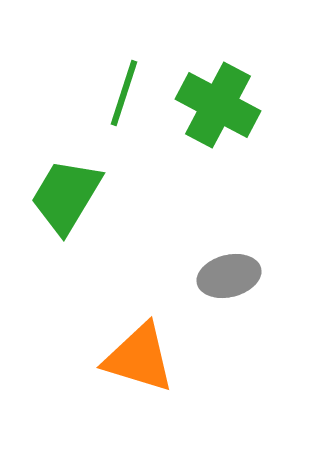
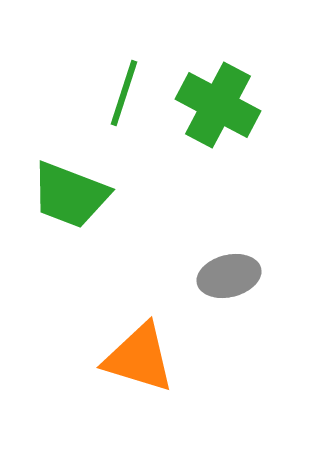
green trapezoid: moved 4 px right, 1 px up; rotated 100 degrees counterclockwise
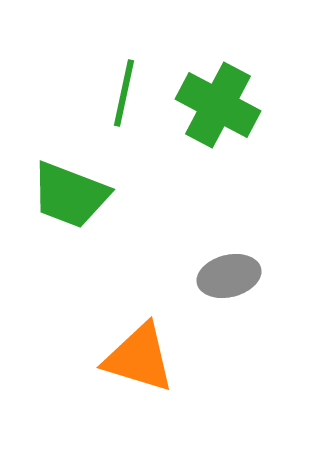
green line: rotated 6 degrees counterclockwise
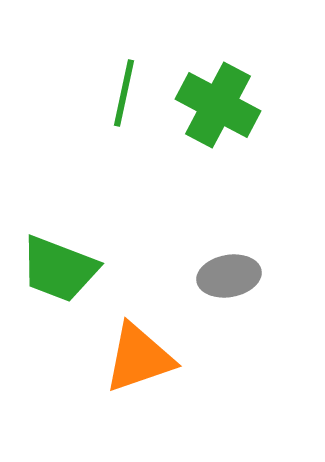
green trapezoid: moved 11 px left, 74 px down
gray ellipse: rotated 4 degrees clockwise
orange triangle: rotated 36 degrees counterclockwise
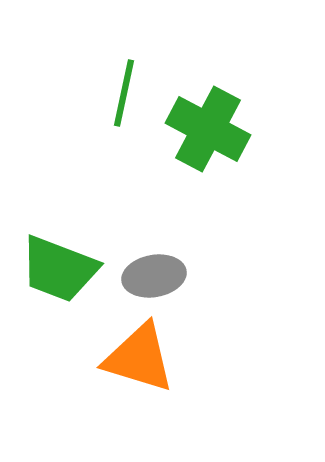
green cross: moved 10 px left, 24 px down
gray ellipse: moved 75 px left
orange triangle: rotated 36 degrees clockwise
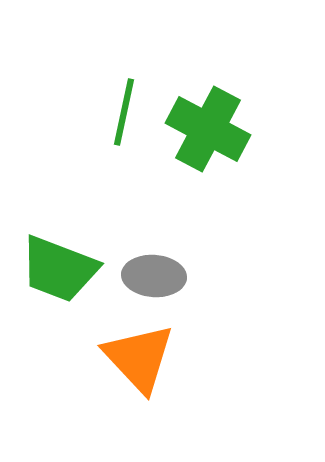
green line: moved 19 px down
gray ellipse: rotated 14 degrees clockwise
orange triangle: rotated 30 degrees clockwise
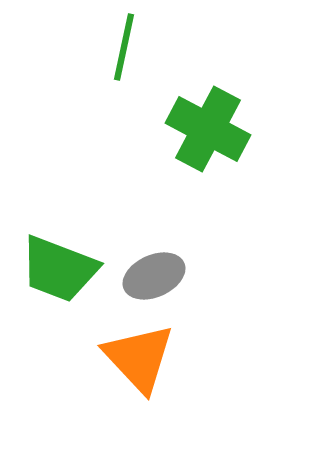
green line: moved 65 px up
gray ellipse: rotated 28 degrees counterclockwise
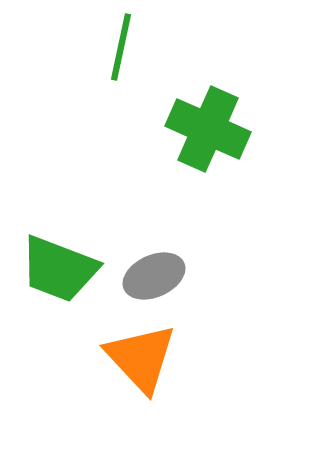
green line: moved 3 px left
green cross: rotated 4 degrees counterclockwise
orange triangle: moved 2 px right
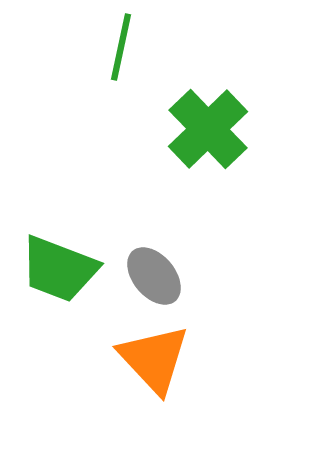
green cross: rotated 22 degrees clockwise
gray ellipse: rotated 74 degrees clockwise
orange triangle: moved 13 px right, 1 px down
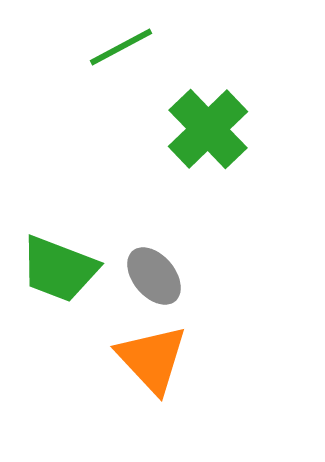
green line: rotated 50 degrees clockwise
orange triangle: moved 2 px left
